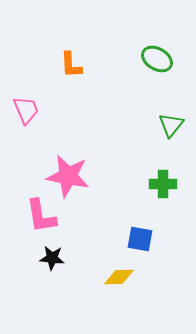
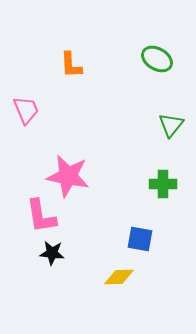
black star: moved 5 px up
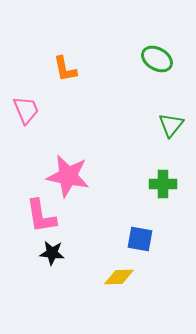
orange L-shape: moved 6 px left, 4 px down; rotated 8 degrees counterclockwise
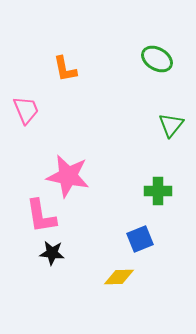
green cross: moved 5 px left, 7 px down
blue square: rotated 32 degrees counterclockwise
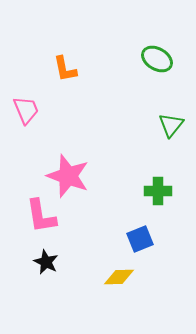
pink star: rotated 9 degrees clockwise
black star: moved 6 px left, 9 px down; rotated 20 degrees clockwise
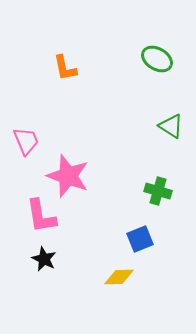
orange L-shape: moved 1 px up
pink trapezoid: moved 31 px down
green triangle: moved 1 px down; rotated 36 degrees counterclockwise
green cross: rotated 16 degrees clockwise
black star: moved 2 px left, 3 px up
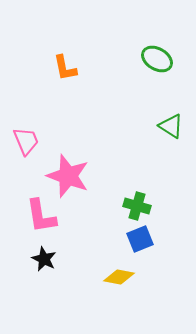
green cross: moved 21 px left, 15 px down
yellow diamond: rotated 12 degrees clockwise
